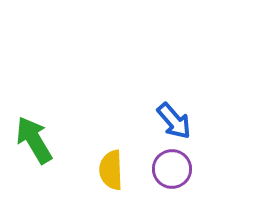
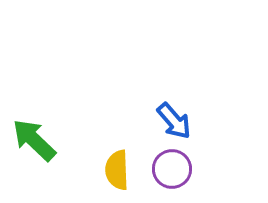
green arrow: rotated 15 degrees counterclockwise
yellow semicircle: moved 6 px right
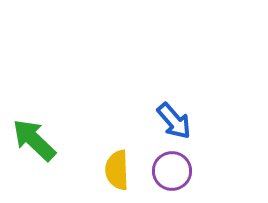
purple circle: moved 2 px down
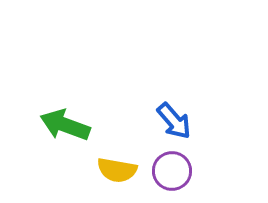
green arrow: moved 31 px right, 15 px up; rotated 24 degrees counterclockwise
yellow semicircle: rotated 78 degrees counterclockwise
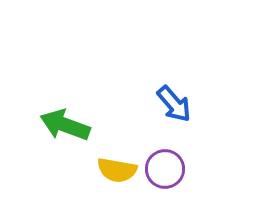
blue arrow: moved 17 px up
purple circle: moved 7 px left, 2 px up
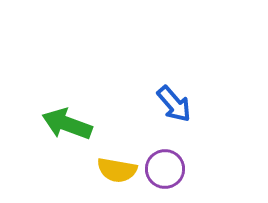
green arrow: moved 2 px right, 1 px up
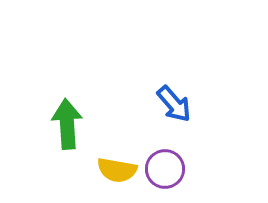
green arrow: rotated 66 degrees clockwise
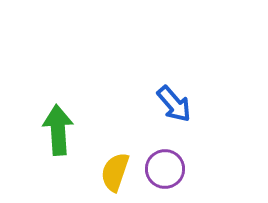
green arrow: moved 9 px left, 6 px down
yellow semicircle: moved 2 px left, 2 px down; rotated 99 degrees clockwise
